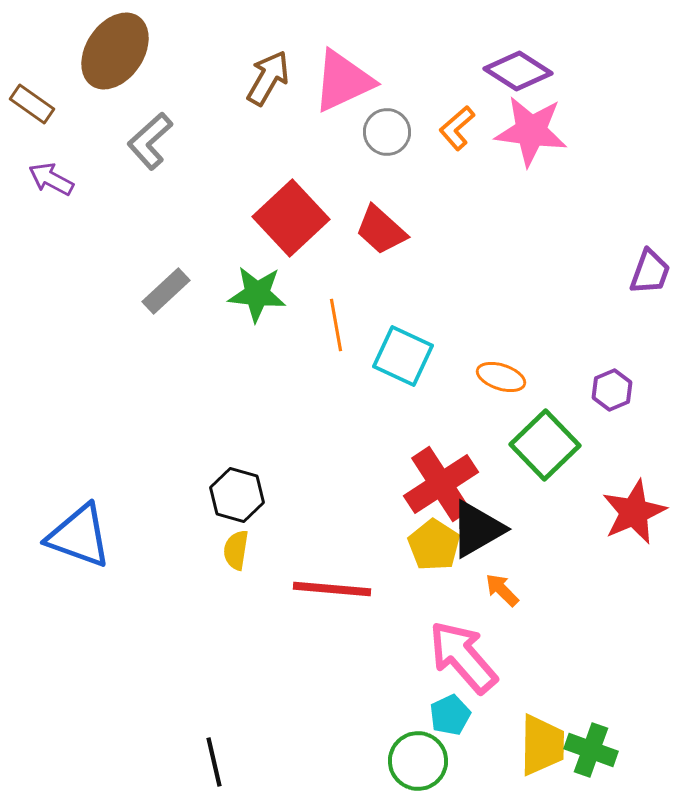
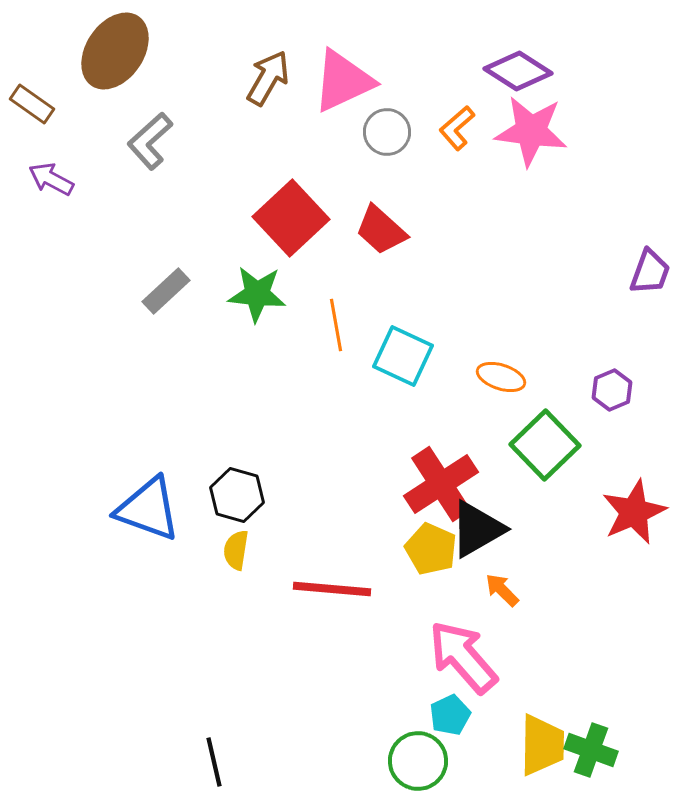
blue triangle: moved 69 px right, 27 px up
yellow pentagon: moved 3 px left, 4 px down; rotated 9 degrees counterclockwise
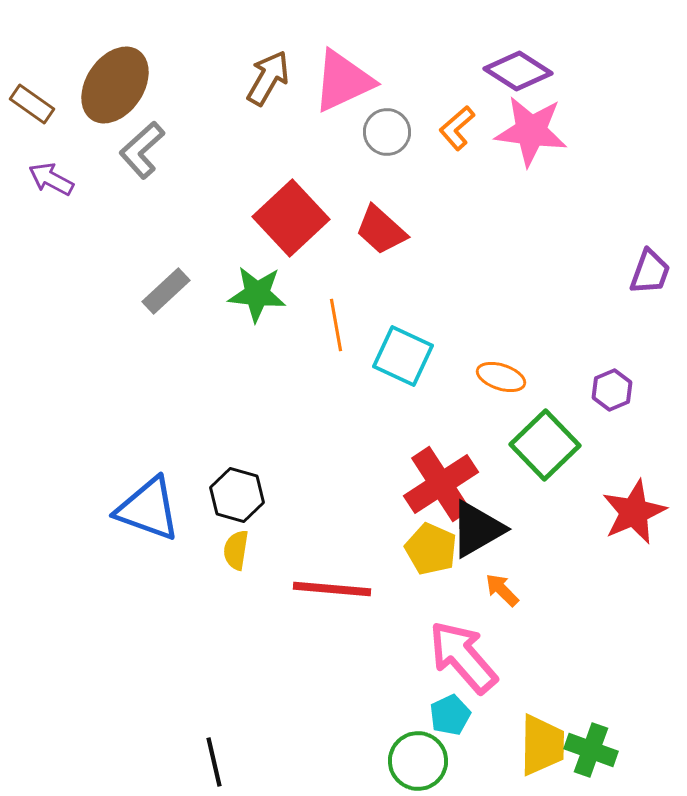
brown ellipse: moved 34 px down
gray L-shape: moved 8 px left, 9 px down
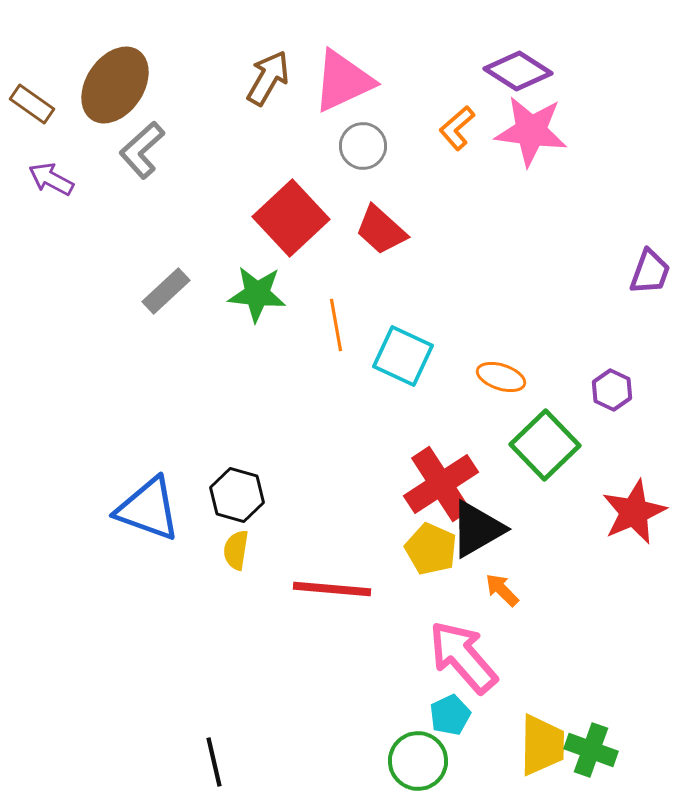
gray circle: moved 24 px left, 14 px down
purple hexagon: rotated 12 degrees counterclockwise
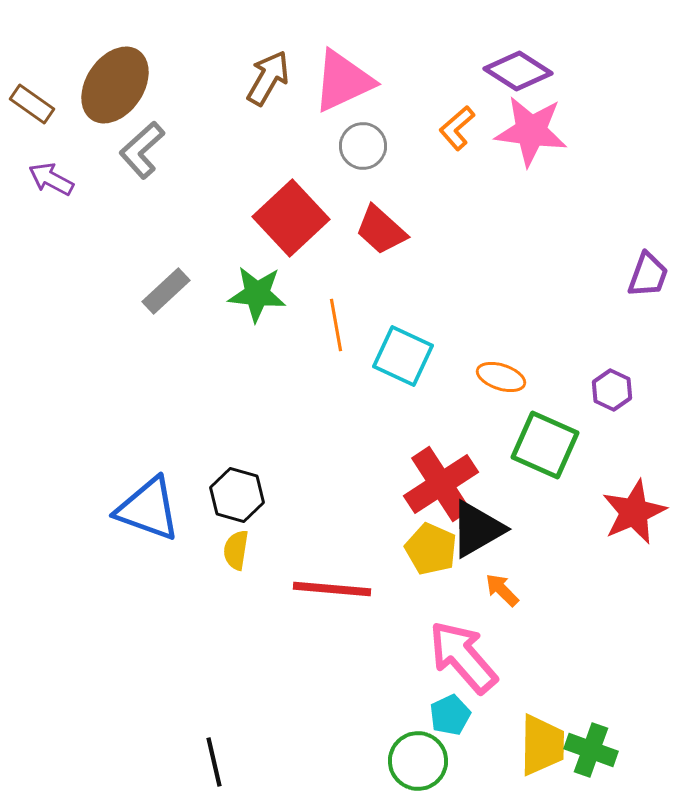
purple trapezoid: moved 2 px left, 3 px down
green square: rotated 22 degrees counterclockwise
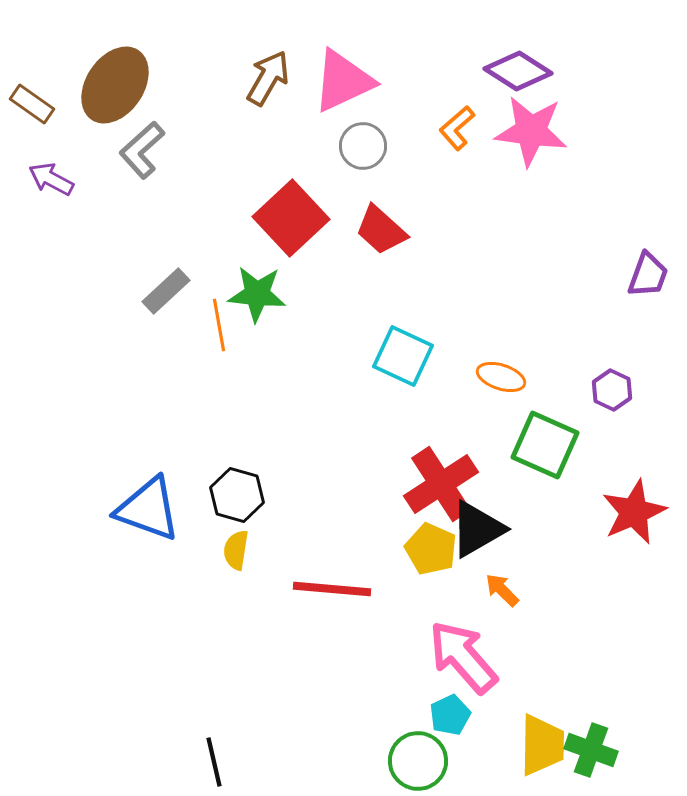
orange line: moved 117 px left
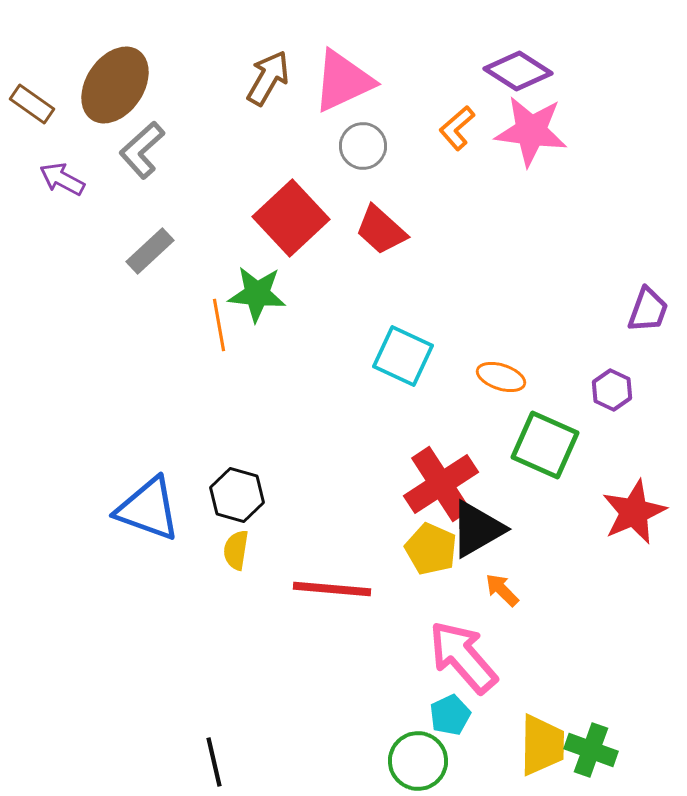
purple arrow: moved 11 px right
purple trapezoid: moved 35 px down
gray rectangle: moved 16 px left, 40 px up
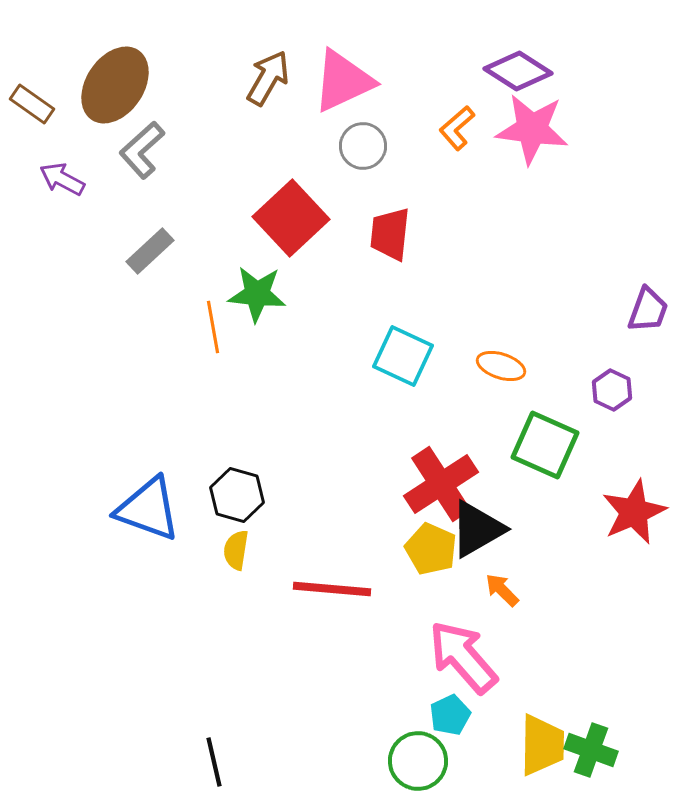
pink star: moved 1 px right, 2 px up
red trapezoid: moved 9 px right, 4 px down; rotated 54 degrees clockwise
orange line: moved 6 px left, 2 px down
orange ellipse: moved 11 px up
